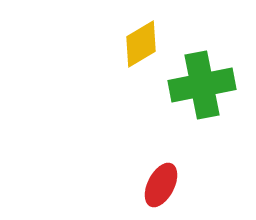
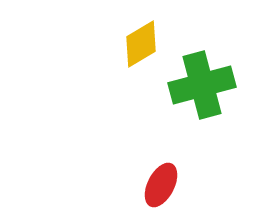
green cross: rotated 4 degrees counterclockwise
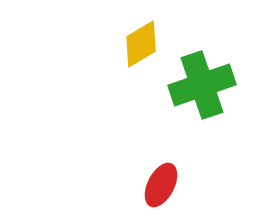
green cross: rotated 4 degrees counterclockwise
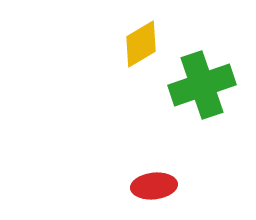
red ellipse: moved 7 px left, 1 px down; rotated 57 degrees clockwise
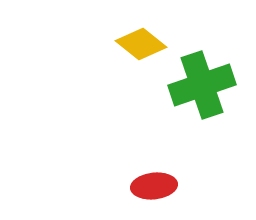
yellow diamond: rotated 69 degrees clockwise
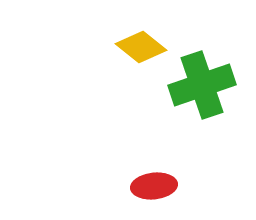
yellow diamond: moved 3 px down
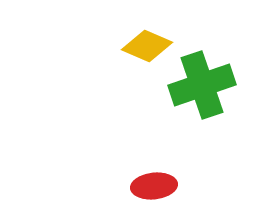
yellow diamond: moved 6 px right, 1 px up; rotated 15 degrees counterclockwise
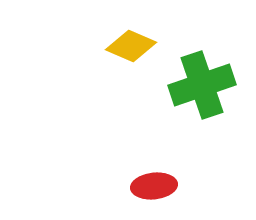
yellow diamond: moved 16 px left
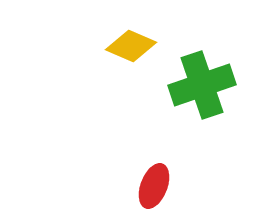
red ellipse: rotated 63 degrees counterclockwise
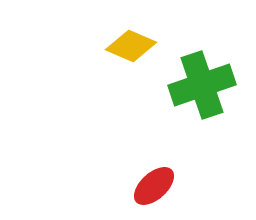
red ellipse: rotated 27 degrees clockwise
